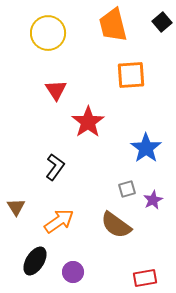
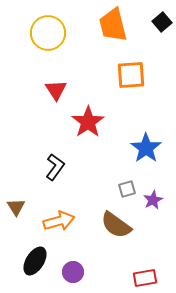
orange arrow: rotated 20 degrees clockwise
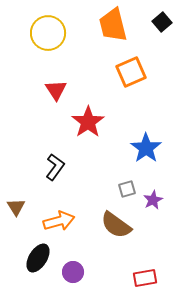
orange square: moved 3 px up; rotated 20 degrees counterclockwise
black ellipse: moved 3 px right, 3 px up
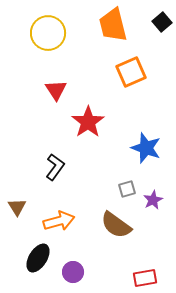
blue star: rotated 16 degrees counterclockwise
brown triangle: moved 1 px right
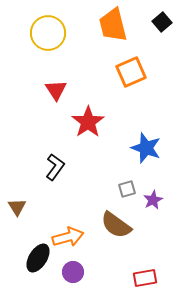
orange arrow: moved 9 px right, 16 px down
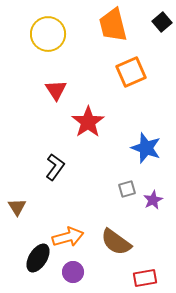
yellow circle: moved 1 px down
brown semicircle: moved 17 px down
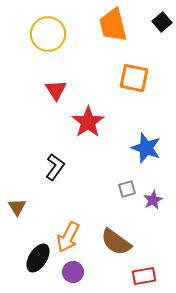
orange square: moved 3 px right, 6 px down; rotated 36 degrees clockwise
orange arrow: rotated 132 degrees clockwise
red rectangle: moved 1 px left, 2 px up
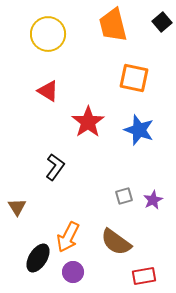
red triangle: moved 8 px left, 1 px down; rotated 25 degrees counterclockwise
blue star: moved 7 px left, 18 px up
gray square: moved 3 px left, 7 px down
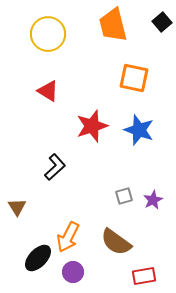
red star: moved 4 px right, 4 px down; rotated 16 degrees clockwise
black L-shape: rotated 12 degrees clockwise
black ellipse: rotated 12 degrees clockwise
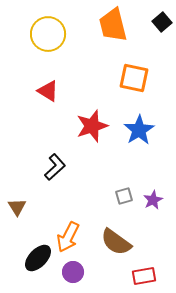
blue star: rotated 20 degrees clockwise
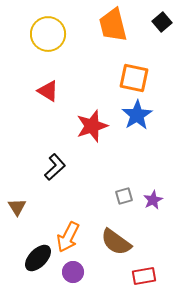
blue star: moved 2 px left, 15 px up
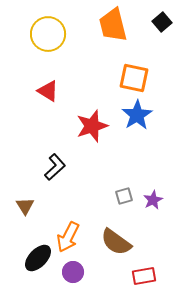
brown triangle: moved 8 px right, 1 px up
